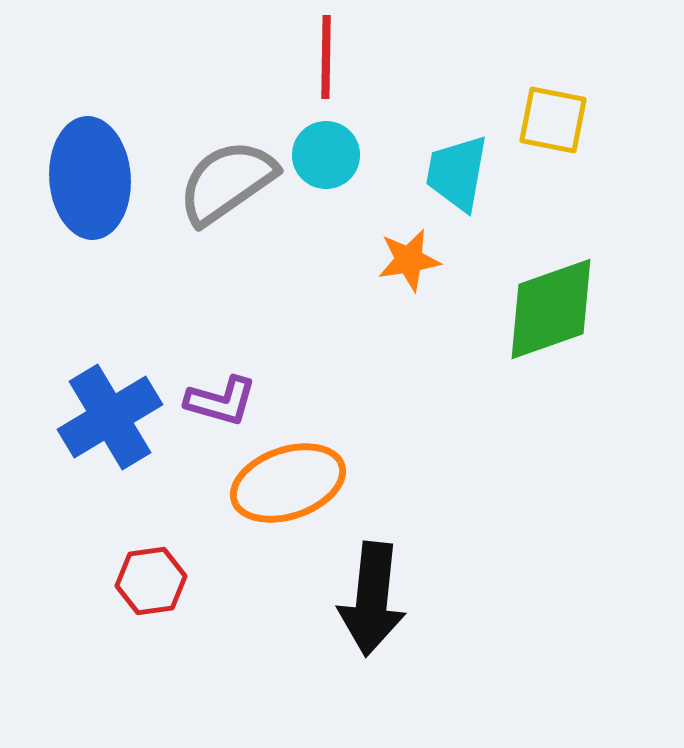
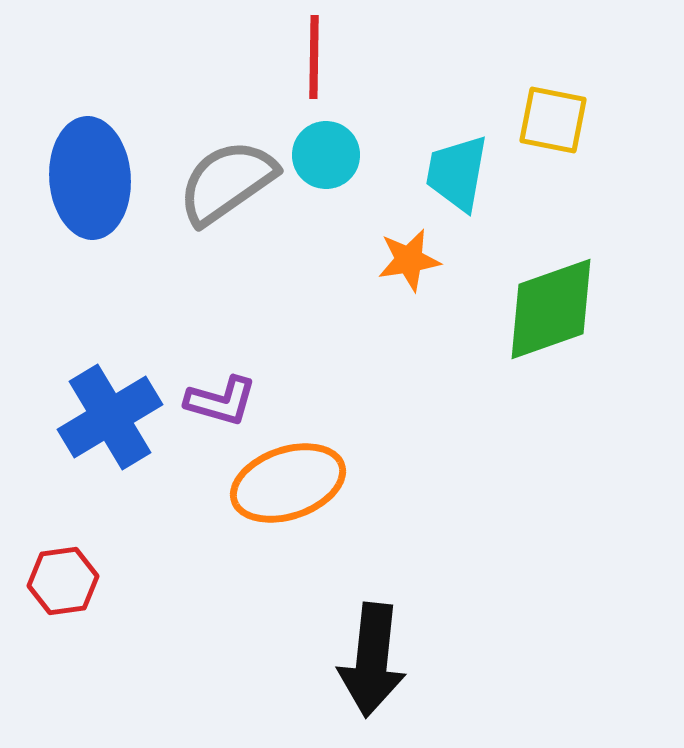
red line: moved 12 px left
red hexagon: moved 88 px left
black arrow: moved 61 px down
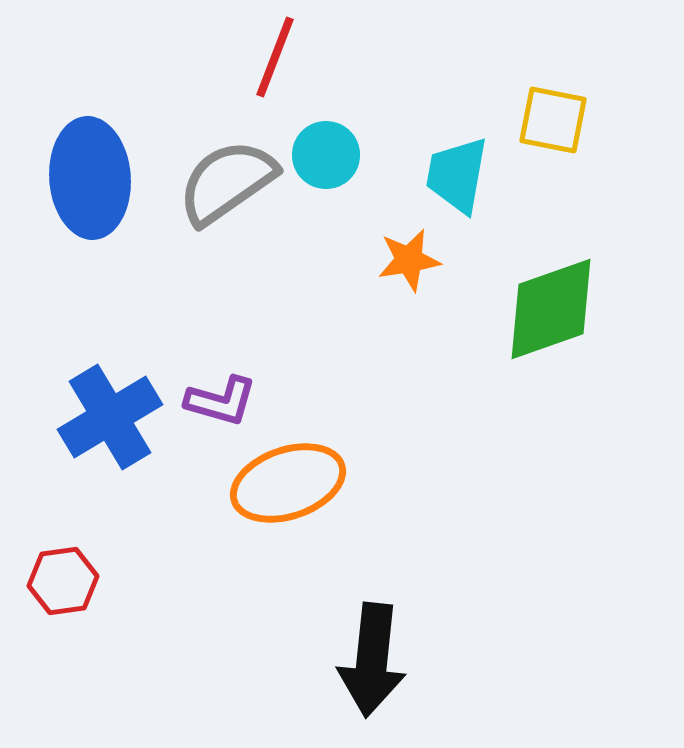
red line: moved 39 px left; rotated 20 degrees clockwise
cyan trapezoid: moved 2 px down
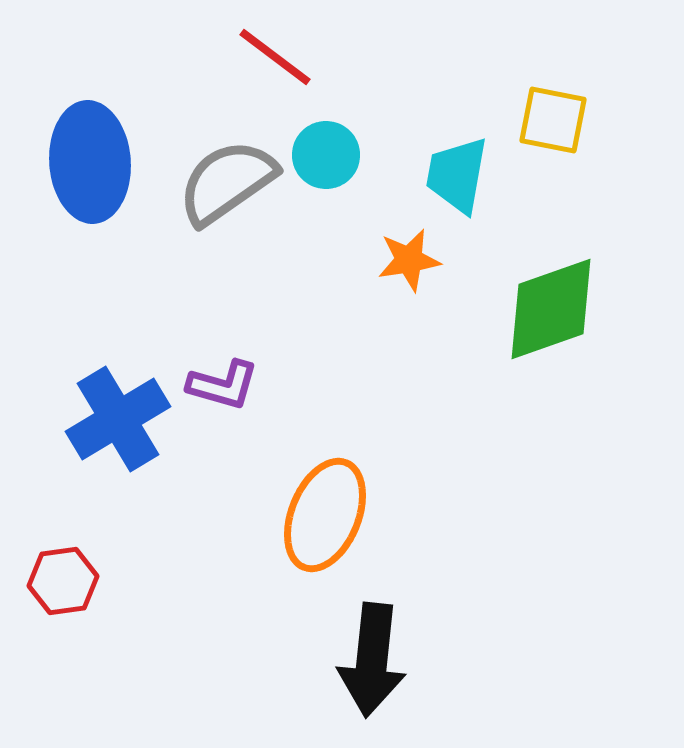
red line: rotated 74 degrees counterclockwise
blue ellipse: moved 16 px up
purple L-shape: moved 2 px right, 16 px up
blue cross: moved 8 px right, 2 px down
orange ellipse: moved 37 px right, 32 px down; rotated 49 degrees counterclockwise
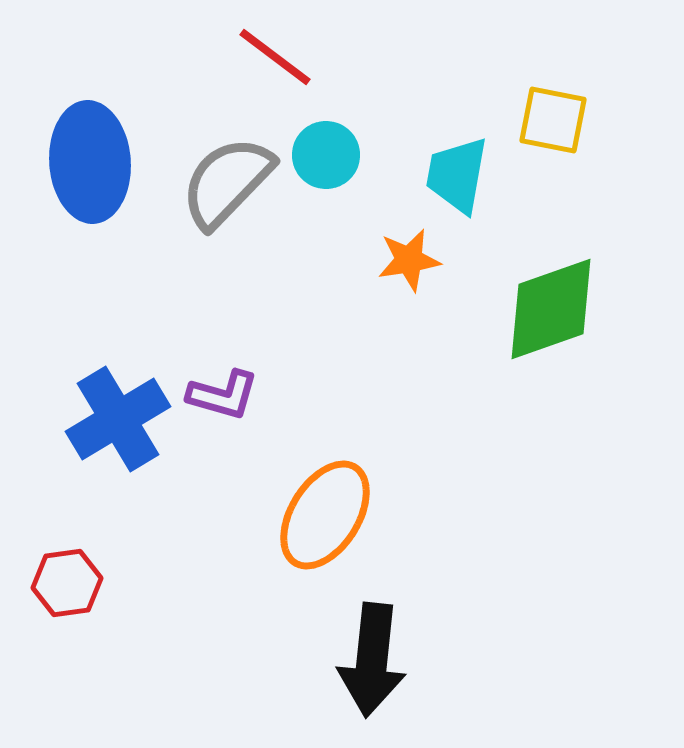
gray semicircle: rotated 11 degrees counterclockwise
purple L-shape: moved 10 px down
orange ellipse: rotated 10 degrees clockwise
red hexagon: moved 4 px right, 2 px down
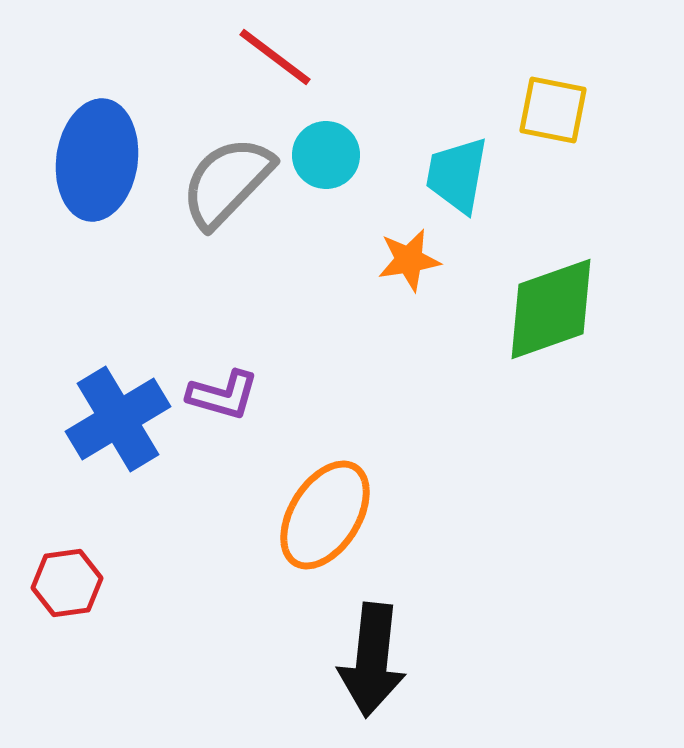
yellow square: moved 10 px up
blue ellipse: moved 7 px right, 2 px up; rotated 12 degrees clockwise
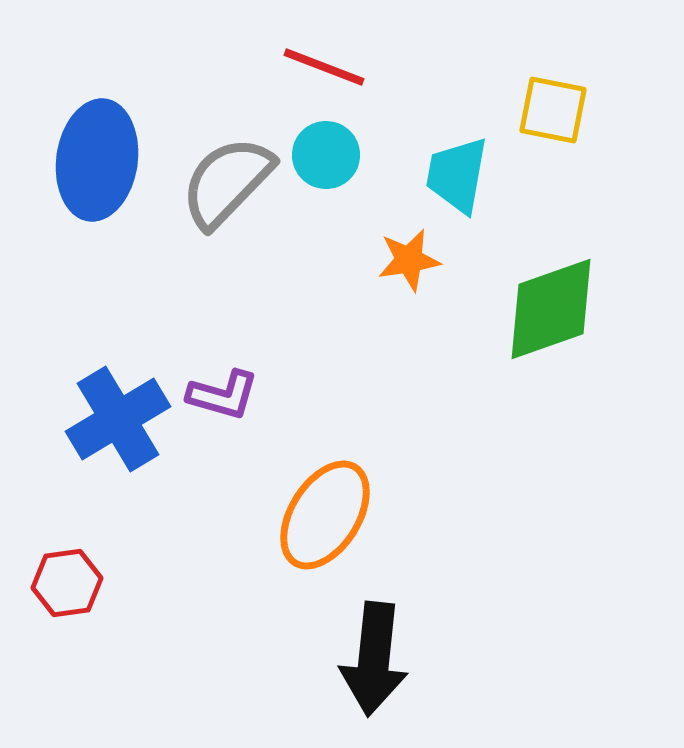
red line: moved 49 px right, 10 px down; rotated 16 degrees counterclockwise
black arrow: moved 2 px right, 1 px up
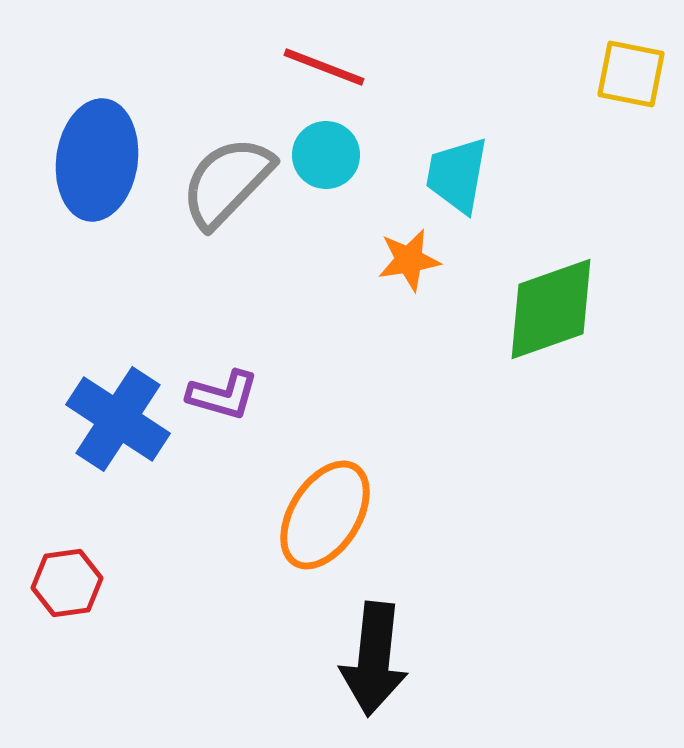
yellow square: moved 78 px right, 36 px up
blue cross: rotated 26 degrees counterclockwise
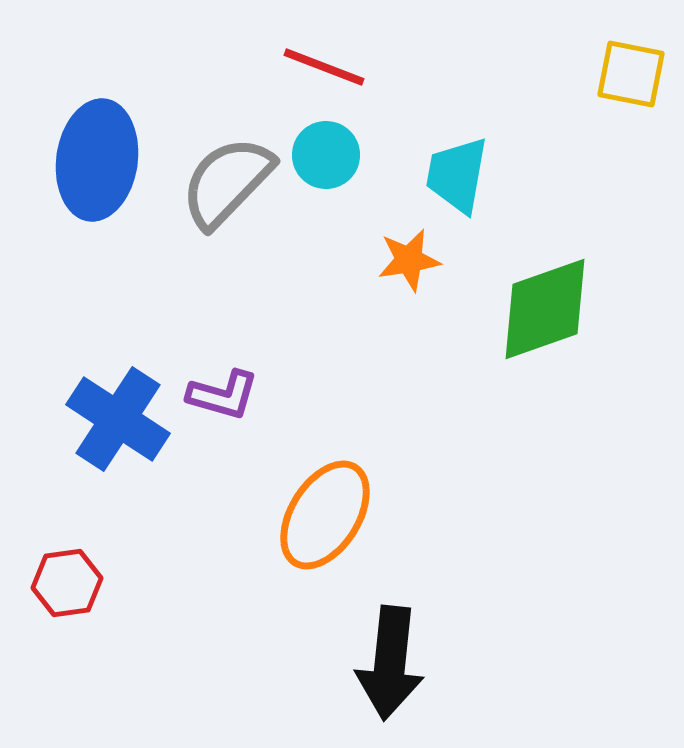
green diamond: moved 6 px left
black arrow: moved 16 px right, 4 px down
